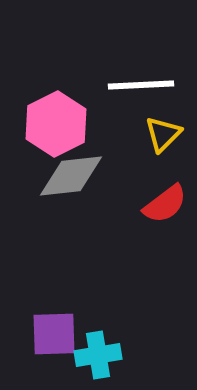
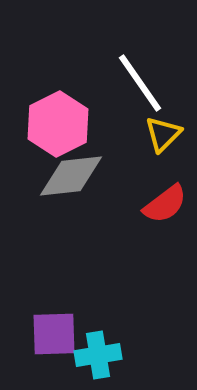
white line: moved 1 px left, 2 px up; rotated 58 degrees clockwise
pink hexagon: moved 2 px right
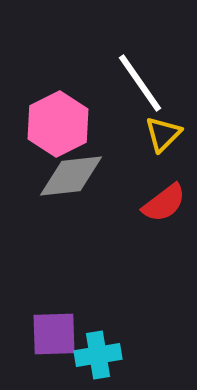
red semicircle: moved 1 px left, 1 px up
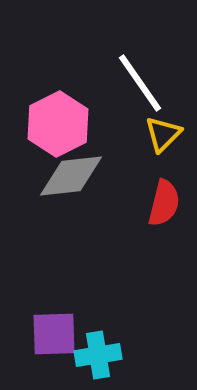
red semicircle: rotated 39 degrees counterclockwise
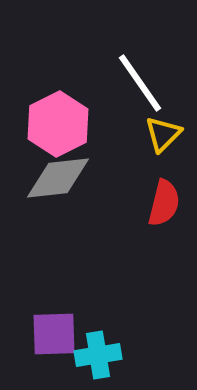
gray diamond: moved 13 px left, 2 px down
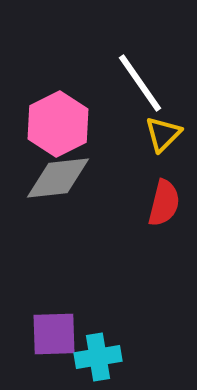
cyan cross: moved 2 px down
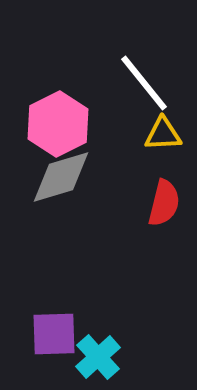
white line: moved 4 px right; rotated 4 degrees counterclockwise
yellow triangle: rotated 42 degrees clockwise
gray diamond: moved 3 px right, 1 px up; rotated 10 degrees counterclockwise
cyan cross: rotated 33 degrees counterclockwise
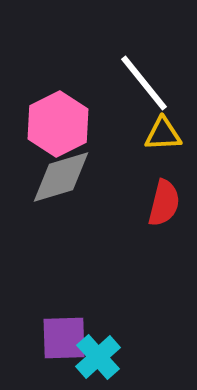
purple square: moved 10 px right, 4 px down
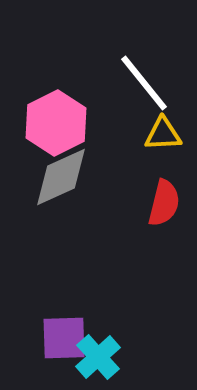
pink hexagon: moved 2 px left, 1 px up
gray diamond: rotated 8 degrees counterclockwise
